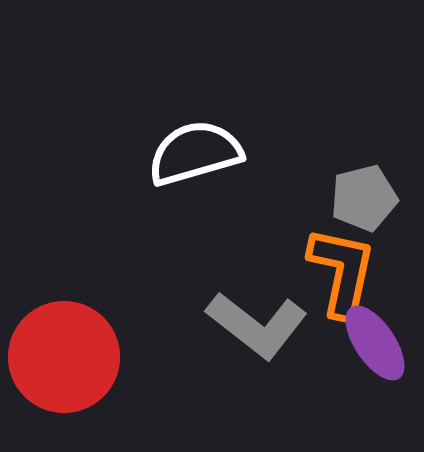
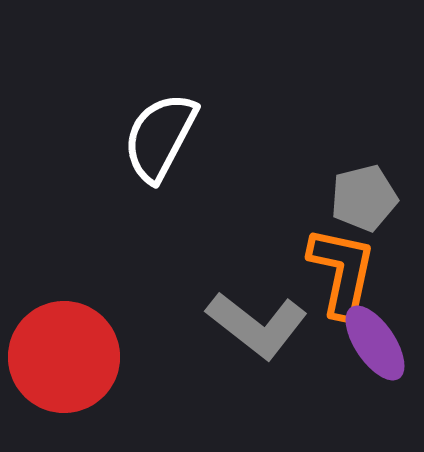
white semicircle: moved 35 px left, 16 px up; rotated 46 degrees counterclockwise
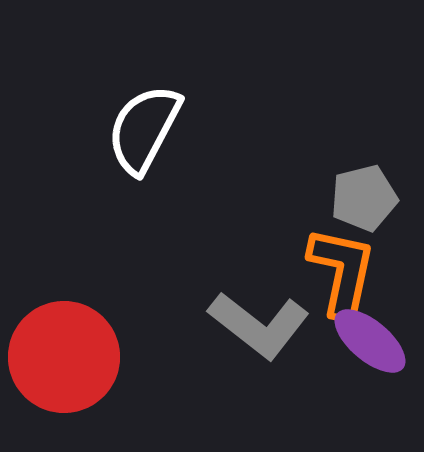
white semicircle: moved 16 px left, 8 px up
gray L-shape: moved 2 px right
purple ellipse: moved 5 px left, 2 px up; rotated 16 degrees counterclockwise
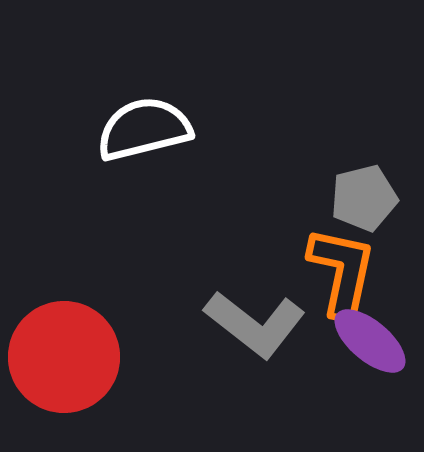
white semicircle: rotated 48 degrees clockwise
gray L-shape: moved 4 px left, 1 px up
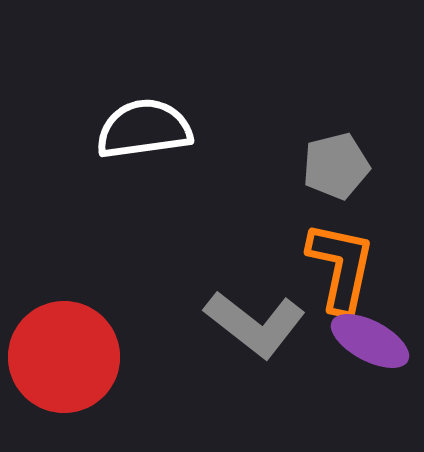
white semicircle: rotated 6 degrees clockwise
gray pentagon: moved 28 px left, 32 px up
orange L-shape: moved 1 px left, 5 px up
purple ellipse: rotated 12 degrees counterclockwise
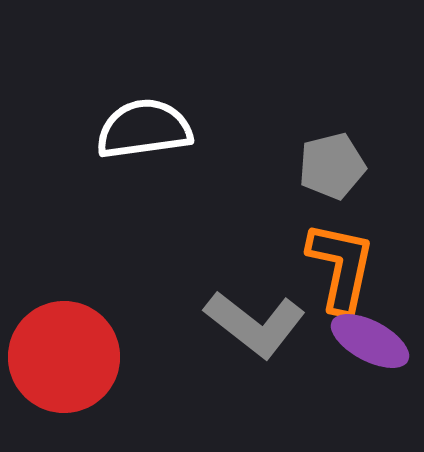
gray pentagon: moved 4 px left
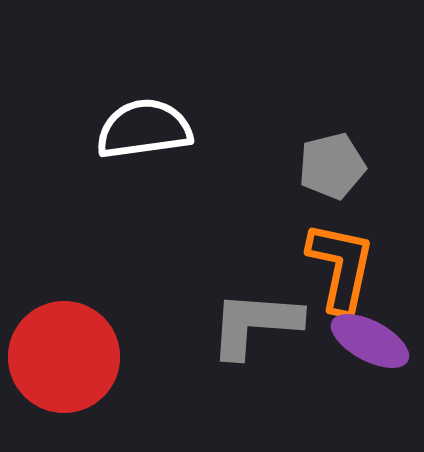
gray L-shape: rotated 146 degrees clockwise
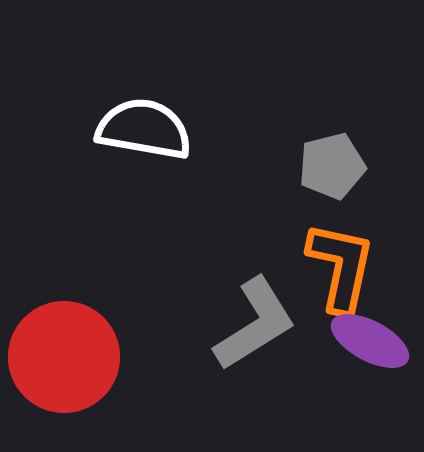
white semicircle: rotated 18 degrees clockwise
gray L-shape: rotated 144 degrees clockwise
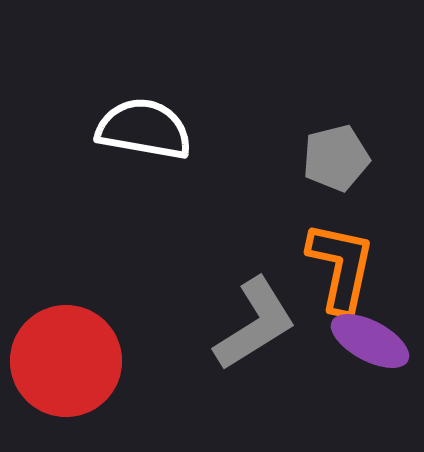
gray pentagon: moved 4 px right, 8 px up
red circle: moved 2 px right, 4 px down
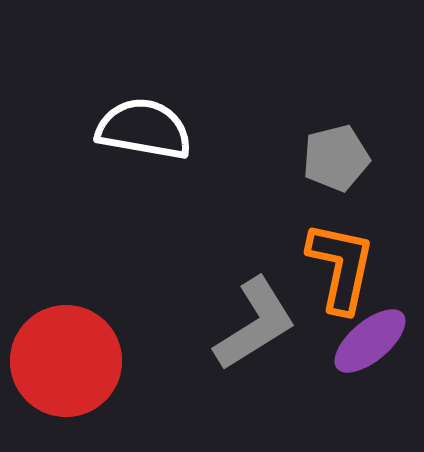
purple ellipse: rotated 68 degrees counterclockwise
